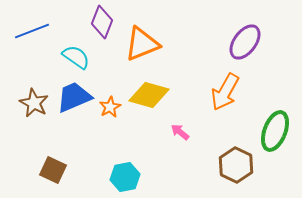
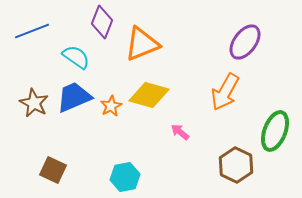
orange star: moved 1 px right, 1 px up
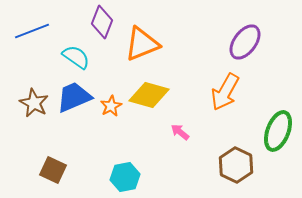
green ellipse: moved 3 px right
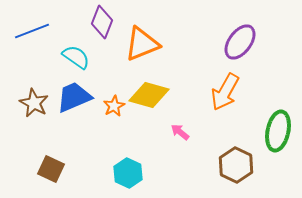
purple ellipse: moved 5 px left
orange star: moved 3 px right
green ellipse: rotated 9 degrees counterclockwise
brown square: moved 2 px left, 1 px up
cyan hexagon: moved 3 px right, 4 px up; rotated 24 degrees counterclockwise
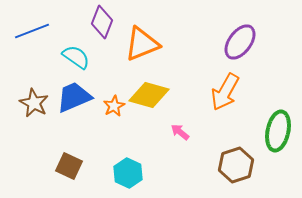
brown hexagon: rotated 16 degrees clockwise
brown square: moved 18 px right, 3 px up
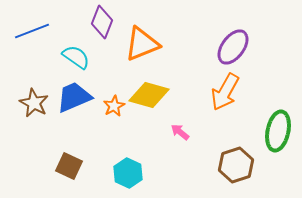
purple ellipse: moved 7 px left, 5 px down
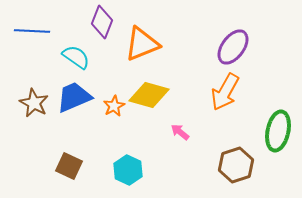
blue line: rotated 24 degrees clockwise
cyan hexagon: moved 3 px up
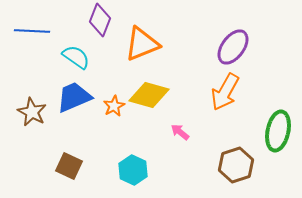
purple diamond: moved 2 px left, 2 px up
brown star: moved 2 px left, 9 px down
cyan hexagon: moved 5 px right
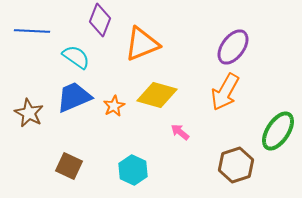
yellow diamond: moved 8 px right
brown star: moved 3 px left, 1 px down
green ellipse: rotated 21 degrees clockwise
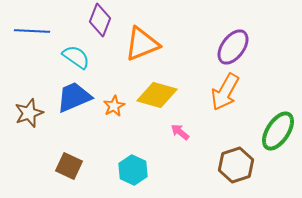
brown star: rotated 24 degrees clockwise
